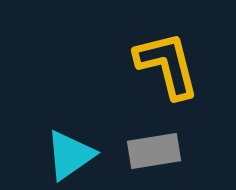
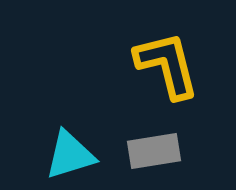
cyan triangle: rotated 18 degrees clockwise
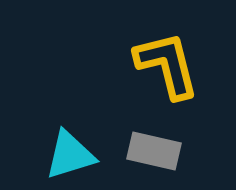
gray rectangle: rotated 22 degrees clockwise
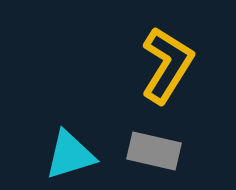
yellow L-shape: rotated 46 degrees clockwise
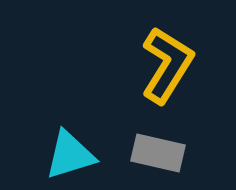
gray rectangle: moved 4 px right, 2 px down
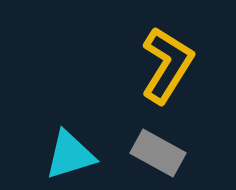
gray rectangle: rotated 16 degrees clockwise
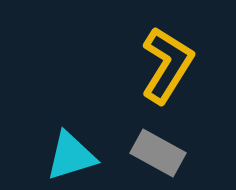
cyan triangle: moved 1 px right, 1 px down
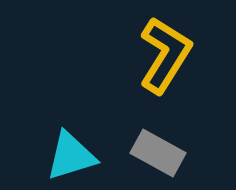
yellow L-shape: moved 2 px left, 10 px up
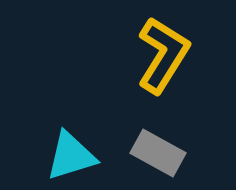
yellow L-shape: moved 2 px left
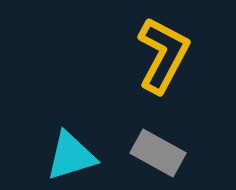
yellow L-shape: rotated 4 degrees counterclockwise
